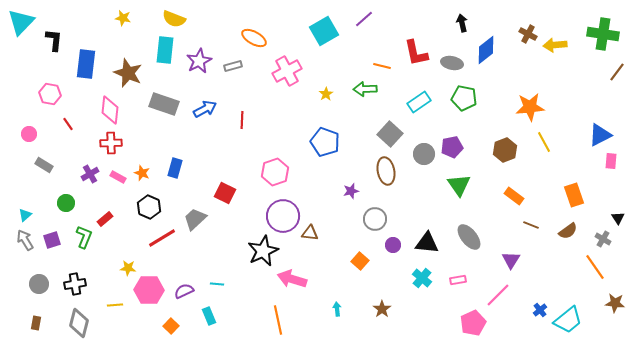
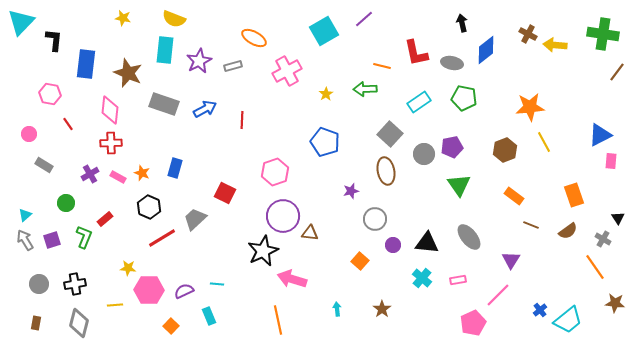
yellow arrow at (555, 45): rotated 10 degrees clockwise
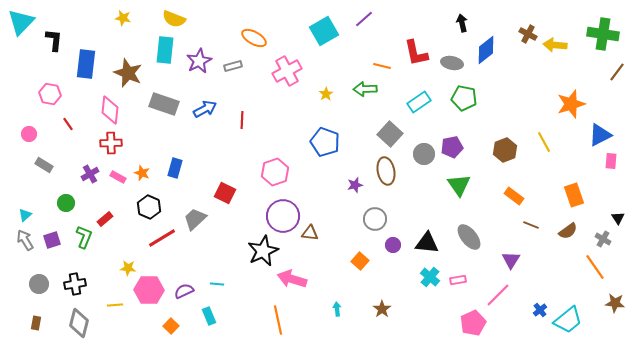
orange star at (530, 107): moved 41 px right, 3 px up; rotated 12 degrees counterclockwise
purple star at (351, 191): moved 4 px right, 6 px up
cyan cross at (422, 278): moved 8 px right, 1 px up
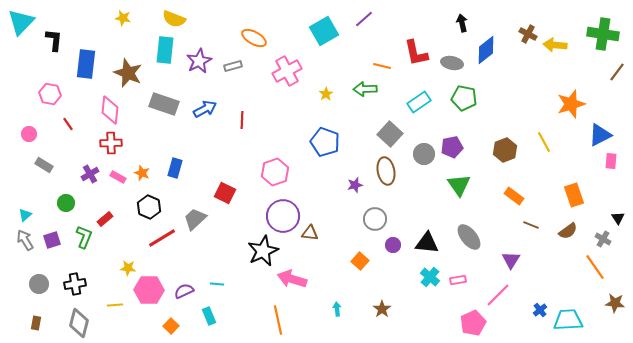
cyan trapezoid at (568, 320): rotated 144 degrees counterclockwise
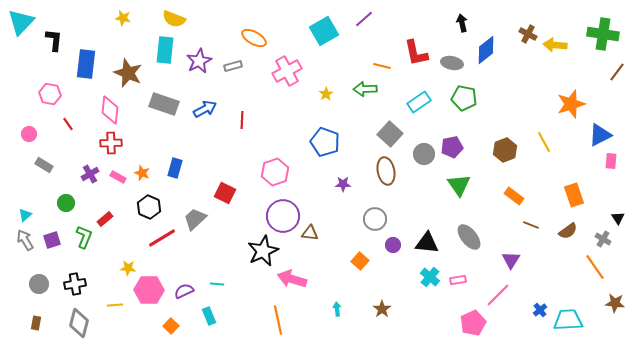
purple star at (355, 185): moved 12 px left, 1 px up; rotated 14 degrees clockwise
